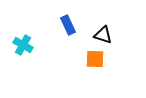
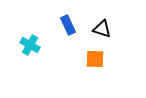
black triangle: moved 1 px left, 6 px up
cyan cross: moved 7 px right
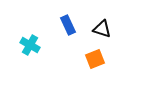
orange square: rotated 24 degrees counterclockwise
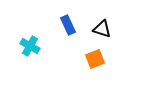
cyan cross: moved 1 px down
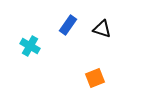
blue rectangle: rotated 60 degrees clockwise
orange square: moved 19 px down
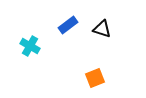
blue rectangle: rotated 18 degrees clockwise
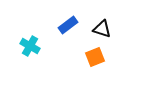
orange square: moved 21 px up
